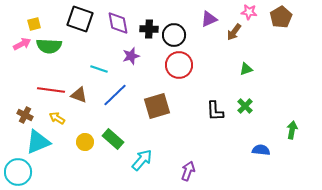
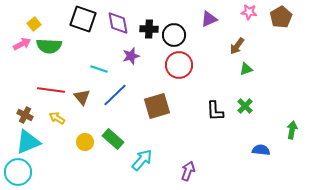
black square: moved 3 px right
yellow square: rotated 24 degrees counterclockwise
brown arrow: moved 3 px right, 14 px down
brown triangle: moved 3 px right, 2 px down; rotated 30 degrees clockwise
cyan triangle: moved 10 px left
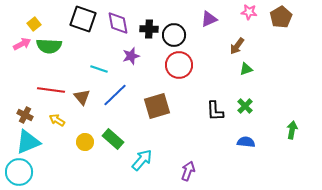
yellow arrow: moved 2 px down
blue semicircle: moved 15 px left, 8 px up
cyan circle: moved 1 px right
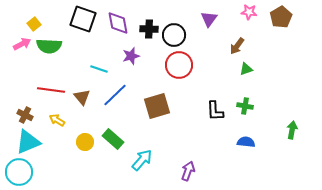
purple triangle: rotated 30 degrees counterclockwise
green cross: rotated 35 degrees counterclockwise
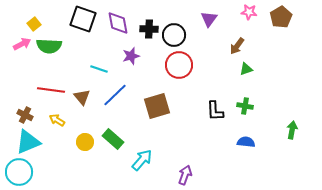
purple arrow: moved 3 px left, 4 px down
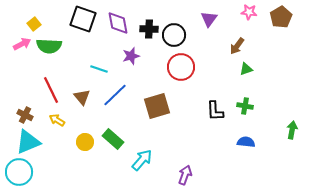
red circle: moved 2 px right, 2 px down
red line: rotated 56 degrees clockwise
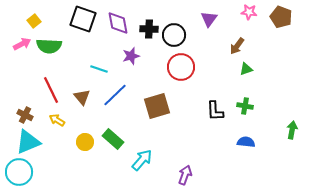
brown pentagon: rotated 20 degrees counterclockwise
yellow square: moved 3 px up
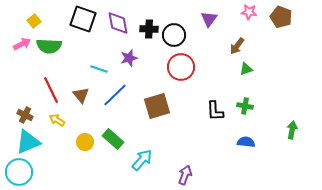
purple star: moved 2 px left, 2 px down
brown triangle: moved 1 px left, 2 px up
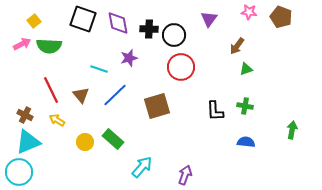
cyan arrow: moved 7 px down
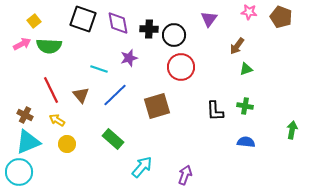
yellow circle: moved 18 px left, 2 px down
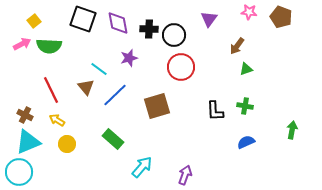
cyan line: rotated 18 degrees clockwise
brown triangle: moved 5 px right, 8 px up
blue semicircle: rotated 30 degrees counterclockwise
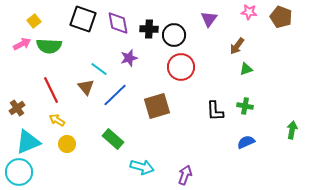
brown cross: moved 8 px left, 7 px up; rotated 28 degrees clockwise
cyan arrow: rotated 65 degrees clockwise
